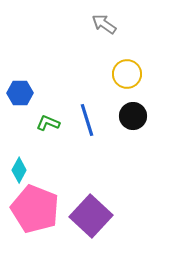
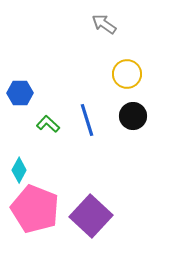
green L-shape: moved 1 px down; rotated 20 degrees clockwise
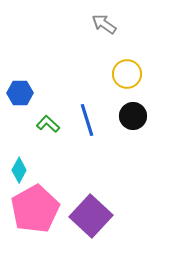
pink pentagon: rotated 21 degrees clockwise
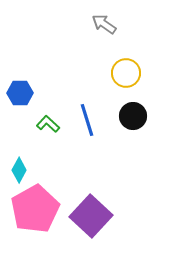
yellow circle: moved 1 px left, 1 px up
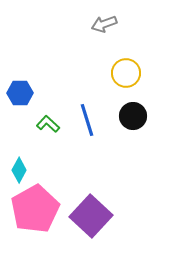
gray arrow: rotated 55 degrees counterclockwise
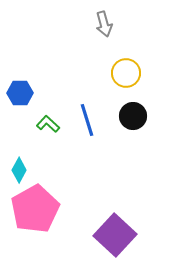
gray arrow: rotated 85 degrees counterclockwise
purple square: moved 24 px right, 19 px down
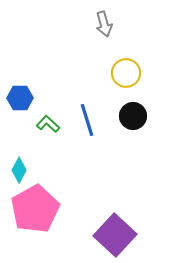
blue hexagon: moved 5 px down
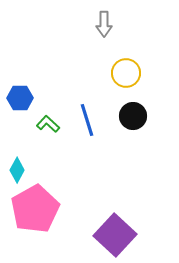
gray arrow: rotated 15 degrees clockwise
cyan diamond: moved 2 px left
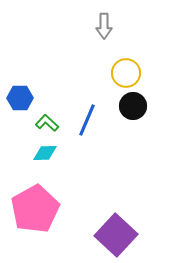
gray arrow: moved 2 px down
black circle: moved 10 px up
blue line: rotated 40 degrees clockwise
green L-shape: moved 1 px left, 1 px up
cyan diamond: moved 28 px right, 17 px up; rotated 60 degrees clockwise
purple square: moved 1 px right
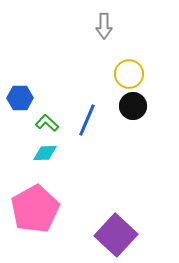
yellow circle: moved 3 px right, 1 px down
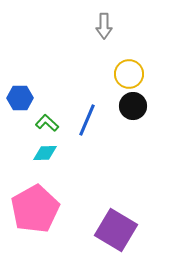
purple square: moved 5 px up; rotated 12 degrees counterclockwise
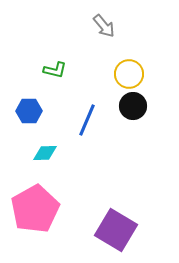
gray arrow: rotated 40 degrees counterclockwise
blue hexagon: moved 9 px right, 13 px down
green L-shape: moved 8 px right, 53 px up; rotated 150 degrees clockwise
